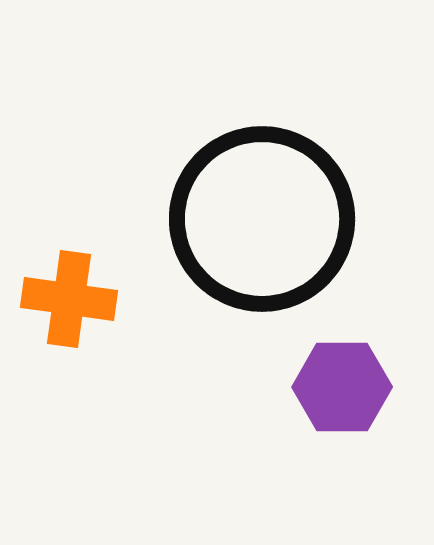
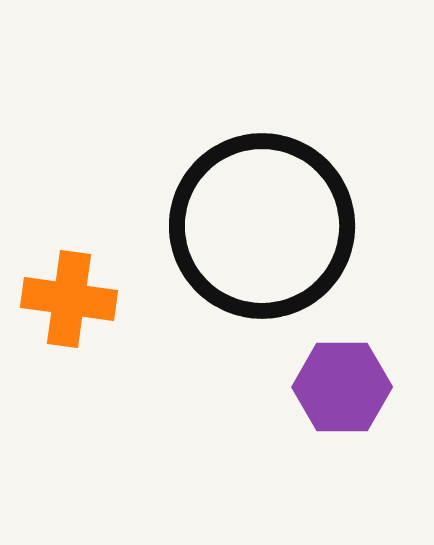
black circle: moved 7 px down
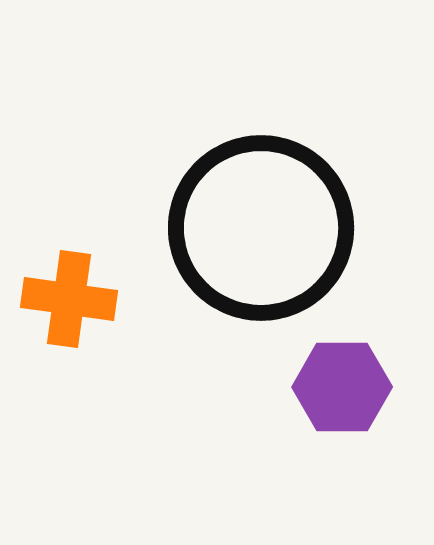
black circle: moved 1 px left, 2 px down
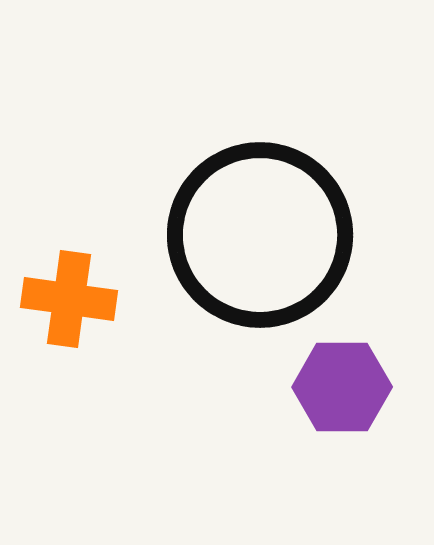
black circle: moved 1 px left, 7 px down
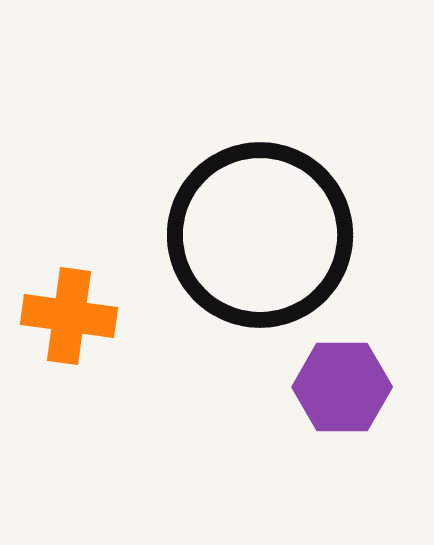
orange cross: moved 17 px down
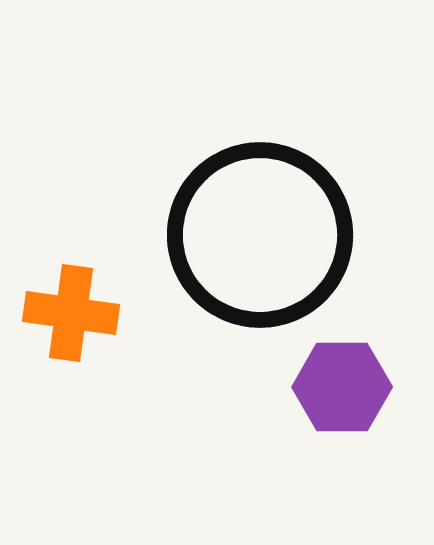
orange cross: moved 2 px right, 3 px up
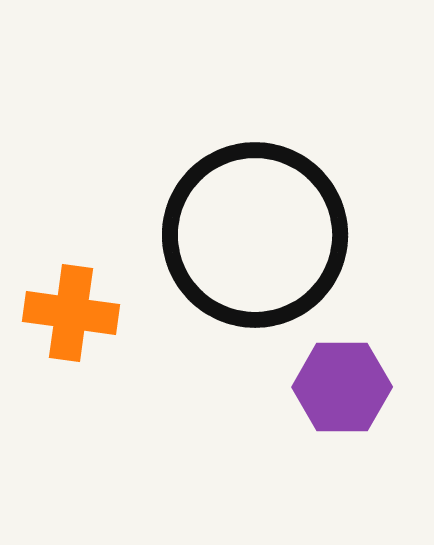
black circle: moved 5 px left
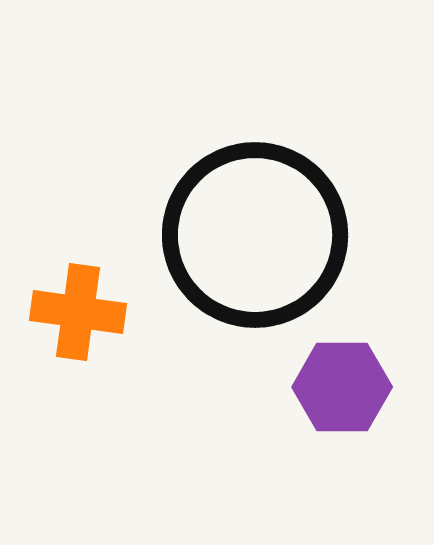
orange cross: moved 7 px right, 1 px up
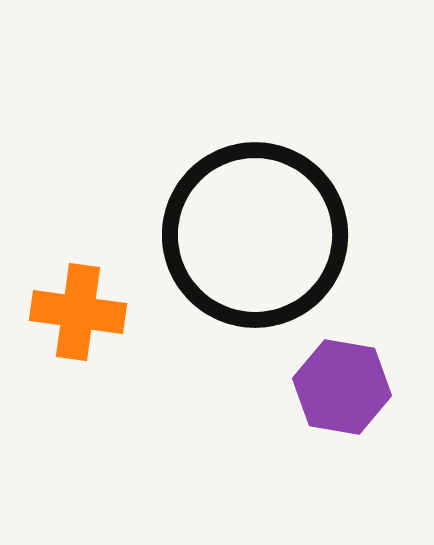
purple hexagon: rotated 10 degrees clockwise
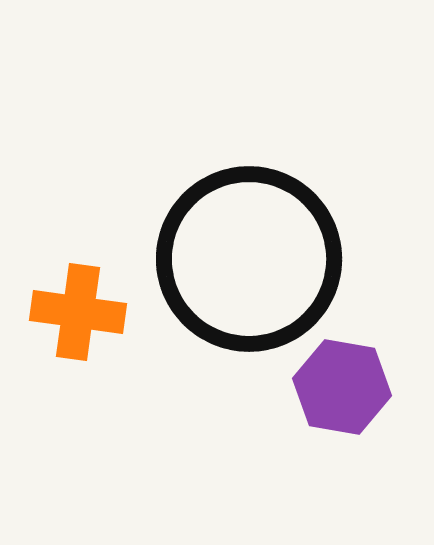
black circle: moved 6 px left, 24 px down
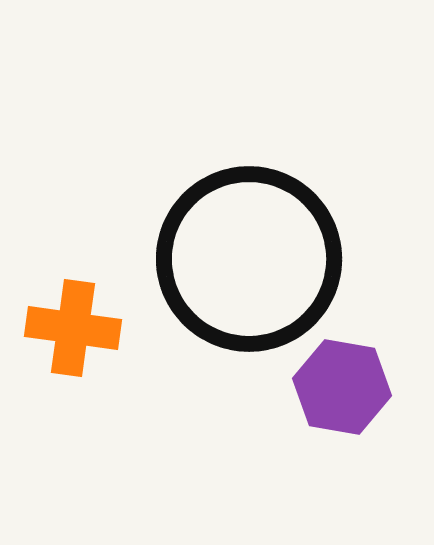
orange cross: moved 5 px left, 16 px down
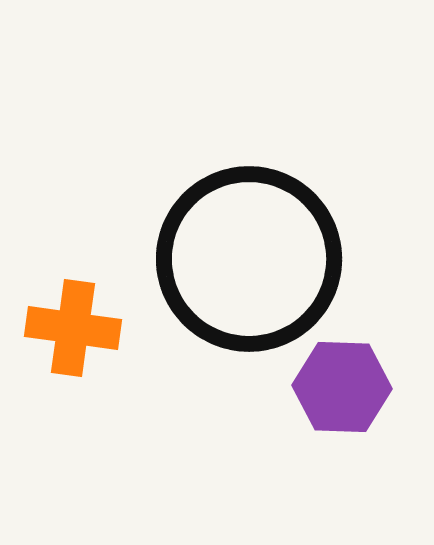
purple hexagon: rotated 8 degrees counterclockwise
